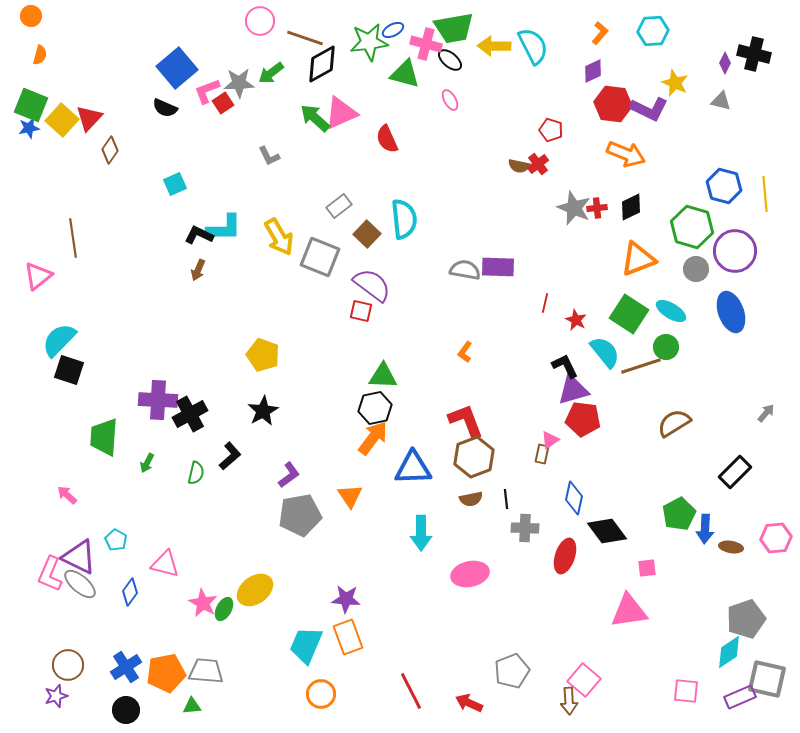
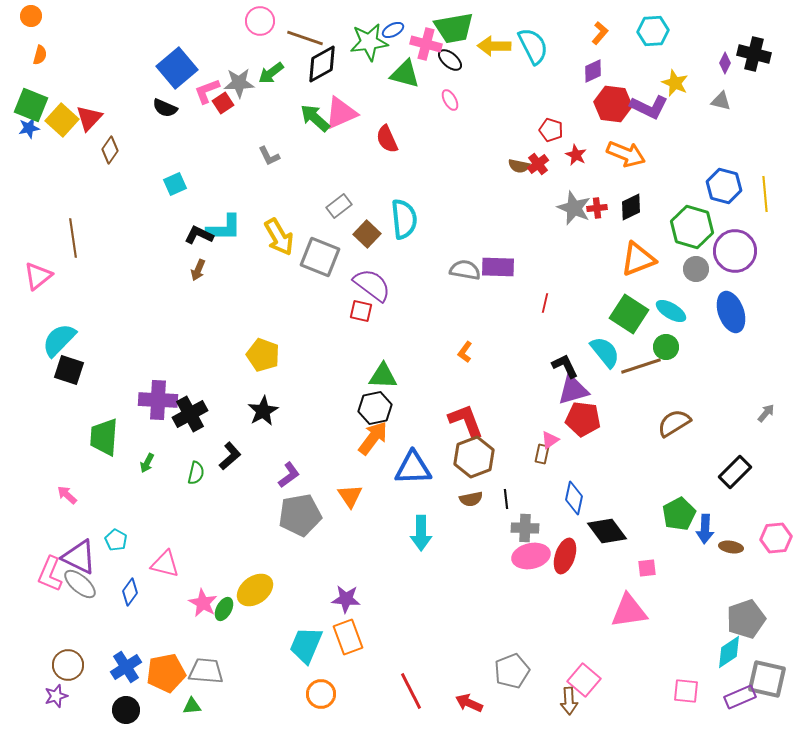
purple L-shape at (649, 109): moved 2 px up
red star at (576, 320): moved 165 px up
pink ellipse at (470, 574): moved 61 px right, 18 px up
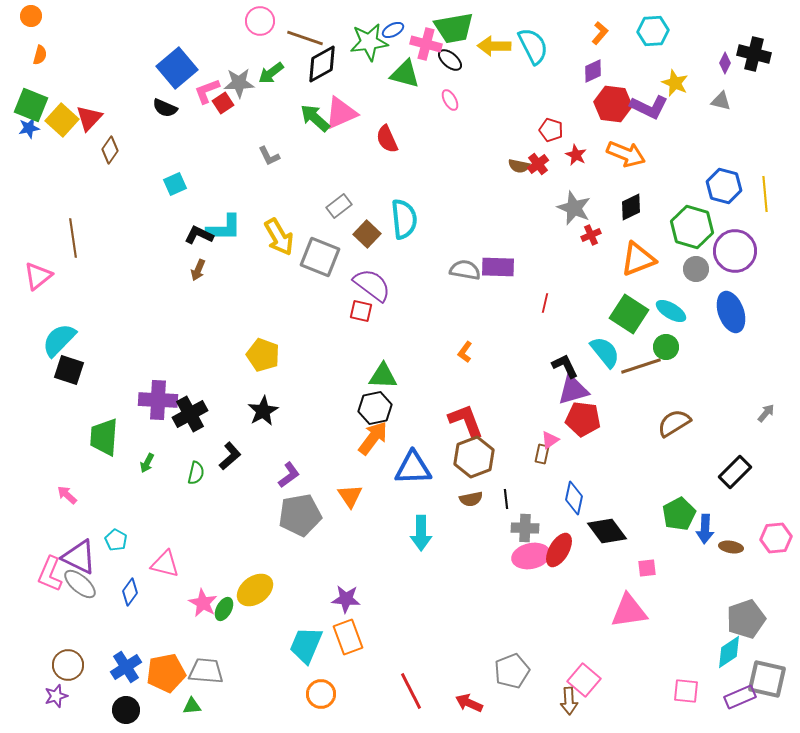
red cross at (597, 208): moved 6 px left, 27 px down; rotated 18 degrees counterclockwise
red ellipse at (565, 556): moved 6 px left, 6 px up; rotated 12 degrees clockwise
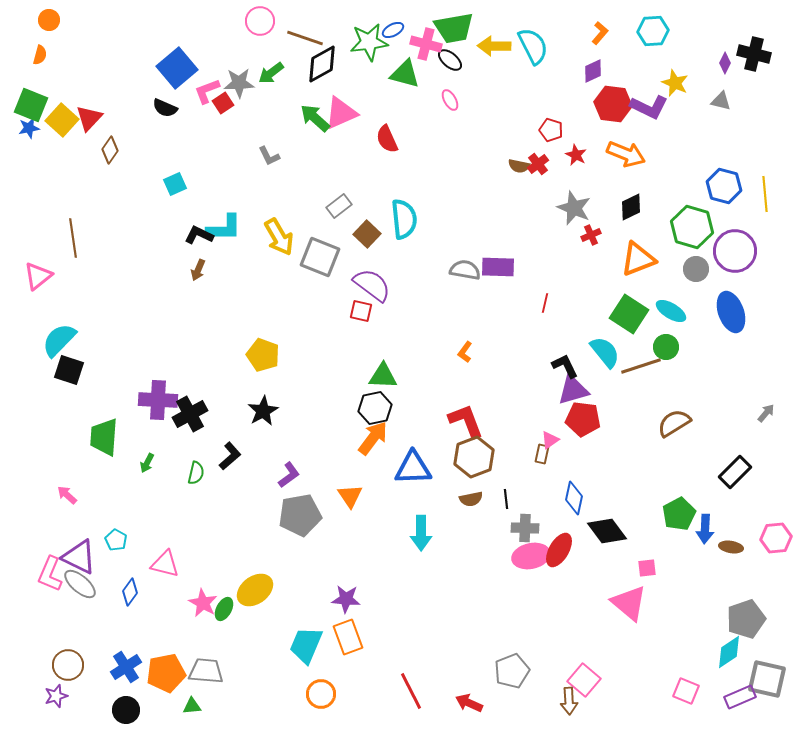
orange circle at (31, 16): moved 18 px right, 4 px down
pink triangle at (629, 611): moved 8 px up; rotated 48 degrees clockwise
pink square at (686, 691): rotated 16 degrees clockwise
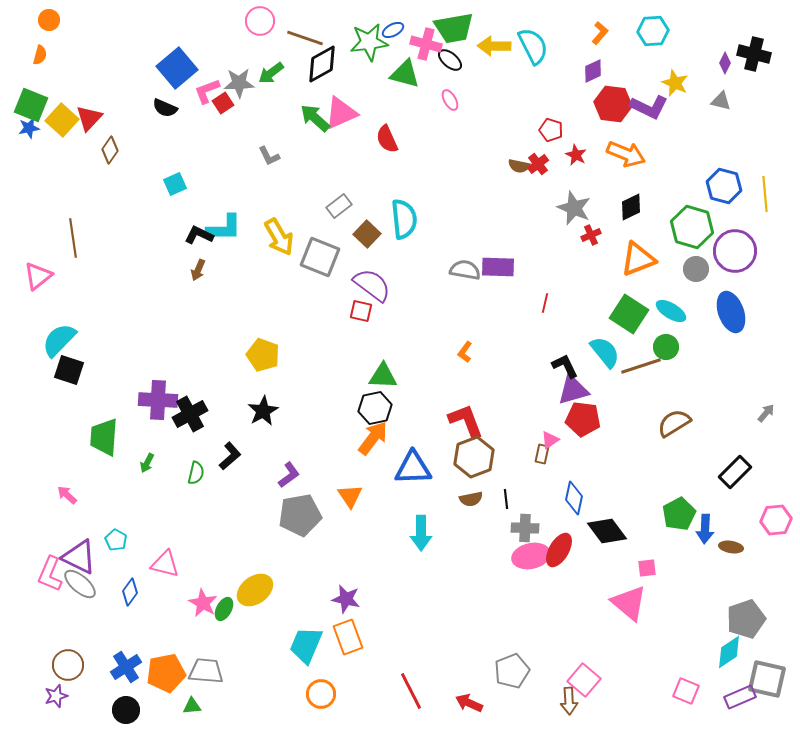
pink hexagon at (776, 538): moved 18 px up
purple star at (346, 599): rotated 8 degrees clockwise
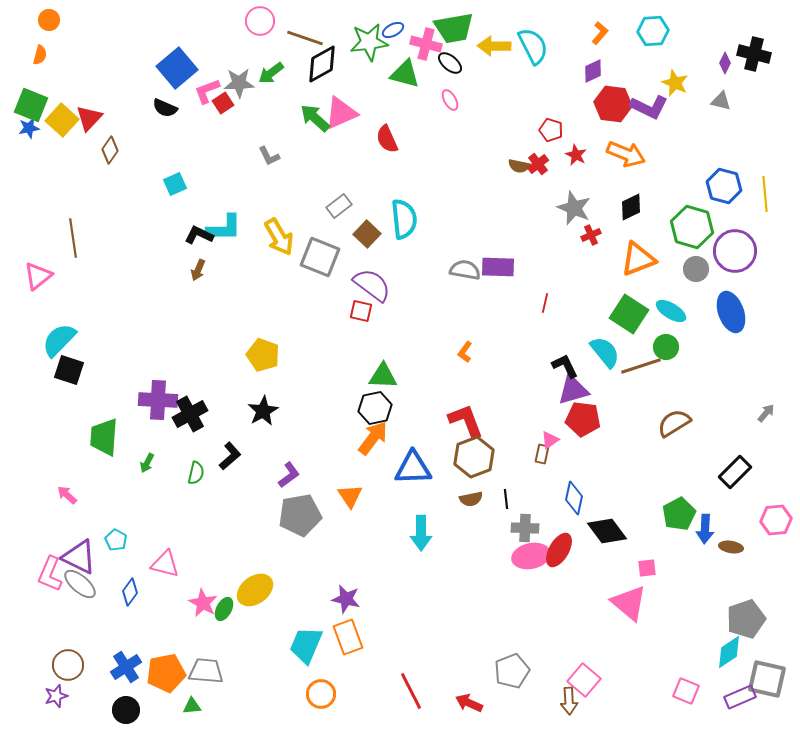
black ellipse at (450, 60): moved 3 px down
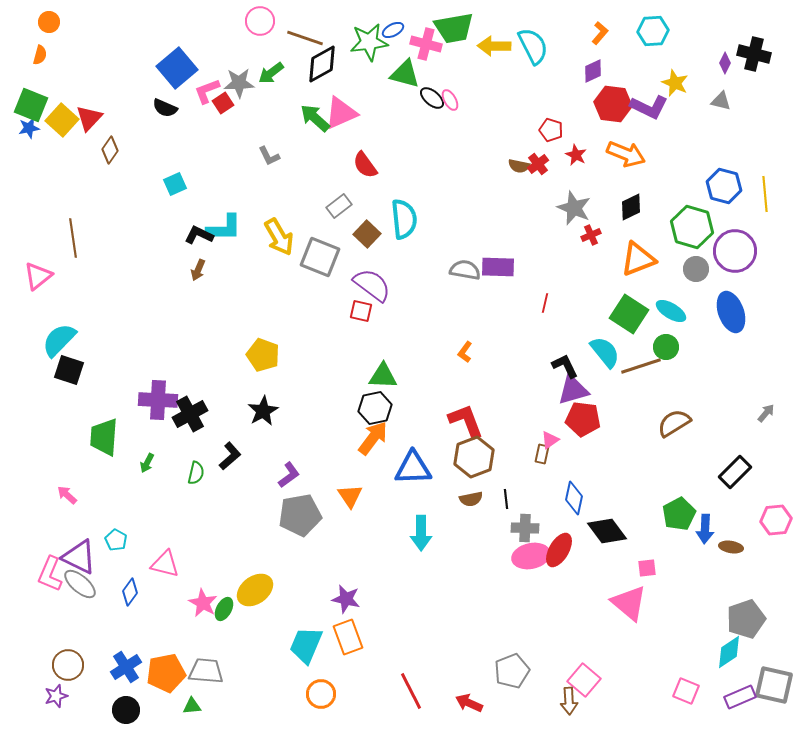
orange circle at (49, 20): moved 2 px down
black ellipse at (450, 63): moved 18 px left, 35 px down
red semicircle at (387, 139): moved 22 px left, 26 px down; rotated 12 degrees counterclockwise
gray square at (767, 679): moved 7 px right, 6 px down
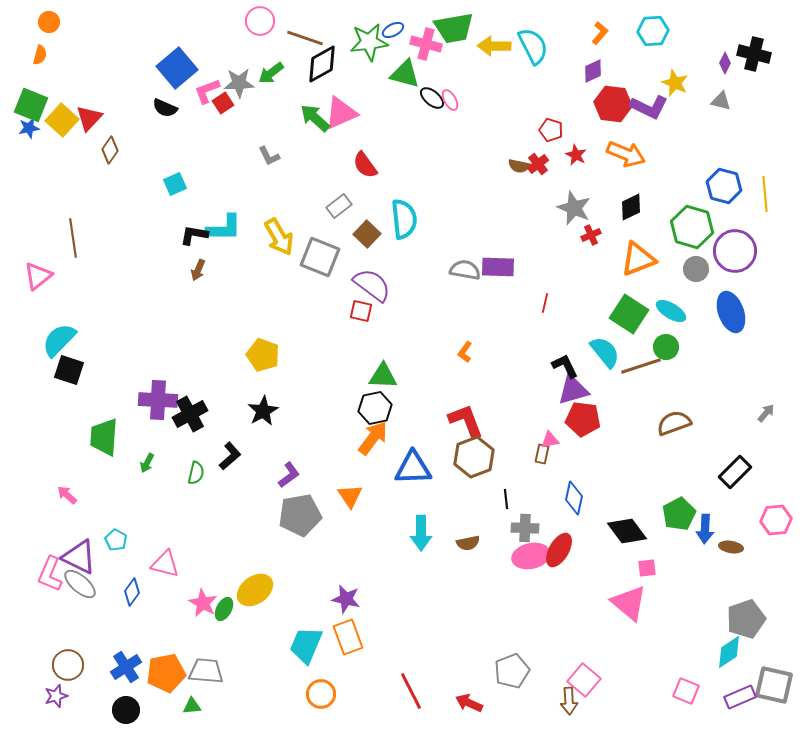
black L-shape at (199, 235): moved 5 px left; rotated 16 degrees counterclockwise
brown semicircle at (674, 423): rotated 12 degrees clockwise
pink triangle at (550, 440): rotated 24 degrees clockwise
brown semicircle at (471, 499): moved 3 px left, 44 px down
black diamond at (607, 531): moved 20 px right
blue diamond at (130, 592): moved 2 px right
